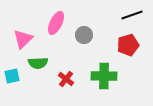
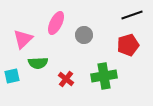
green cross: rotated 10 degrees counterclockwise
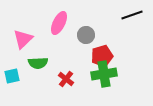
pink ellipse: moved 3 px right
gray circle: moved 2 px right
red pentagon: moved 26 px left, 11 px down
green cross: moved 2 px up
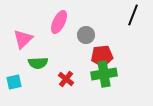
black line: moved 1 px right; rotated 50 degrees counterclockwise
pink ellipse: moved 1 px up
red pentagon: rotated 10 degrees clockwise
cyan square: moved 2 px right, 6 px down
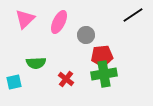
black line: rotated 35 degrees clockwise
pink triangle: moved 2 px right, 20 px up
green semicircle: moved 2 px left
